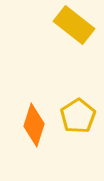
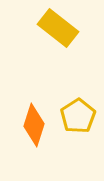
yellow rectangle: moved 16 px left, 3 px down
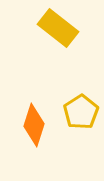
yellow pentagon: moved 3 px right, 4 px up
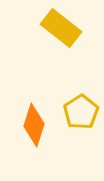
yellow rectangle: moved 3 px right
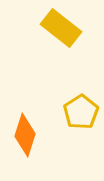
orange diamond: moved 9 px left, 10 px down
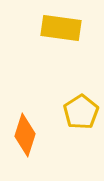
yellow rectangle: rotated 30 degrees counterclockwise
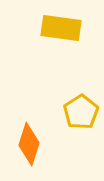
orange diamond: moved 4 px right, 9 px down
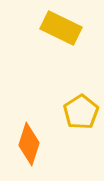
yellow rectangle: rotated 18 degrees clockwise
